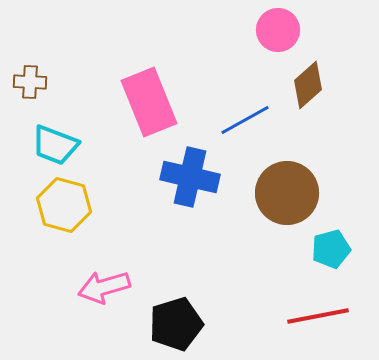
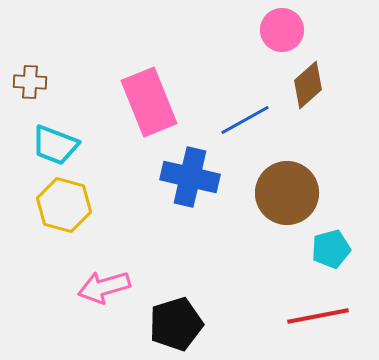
pink circle: moved 4 px right
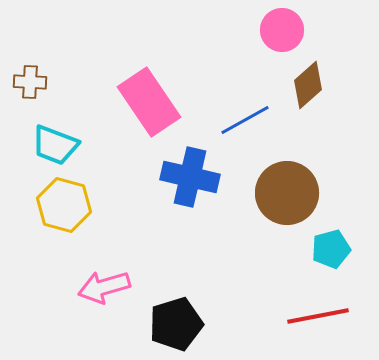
pink rectangle: rotated 12 degrees counterclockwise
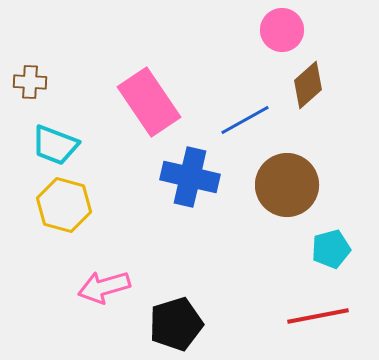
brown circle: moved 8 px up
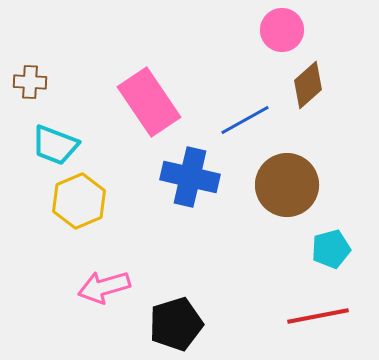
yellow hexagon: moved 15 px right, 4 px up; rotated 22 degrees clockwise
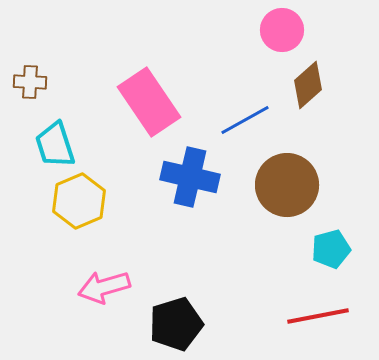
cyan trapezoid: rotated 51 degrees clockwise
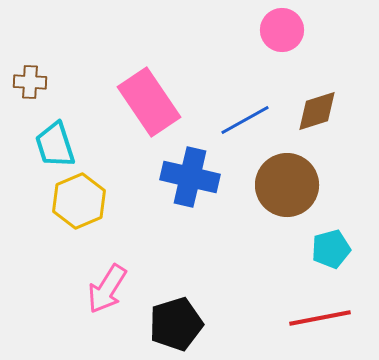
brown diamond: moved 9 px right, 26 px down; rotated 24 degrees clockwise
pink arrow: moved 3 px right, 2 px down; rotated 42 degrees counterclockwise
red line: moved 2 px right, 2 px down
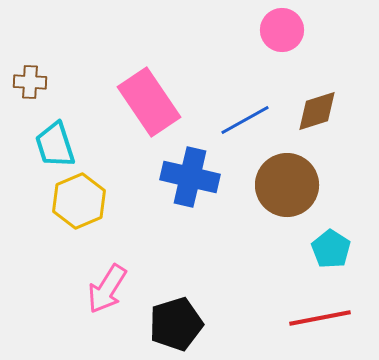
cyan pentagon: rotated 24 degrees counterclockwise
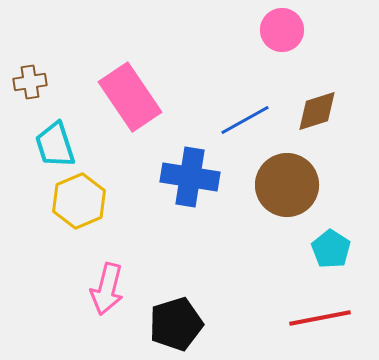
brown cross: rotated 12 degrees counterclockwise
pink rectangle: moved 19 px left, 5 px up
blue cross: rotated 4 degrees counterclockwise
pink arrow: rotated 18 degrees counterclockwise
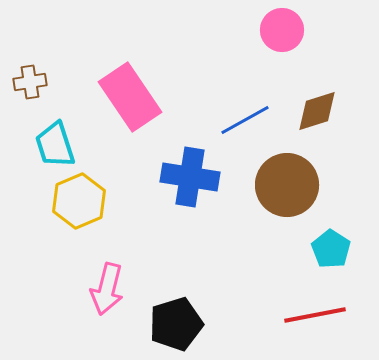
red line: moved 5 px left, 3 px up
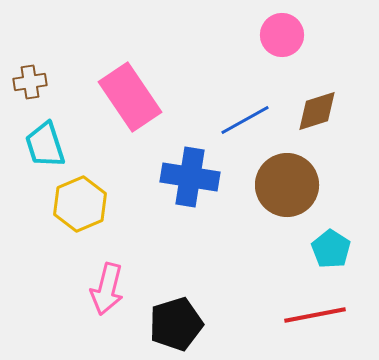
pink circle: moved 5 px down
cyan trapezoid: moved 10 px left
yellow hexagon: moved 1 px right, 3 px down
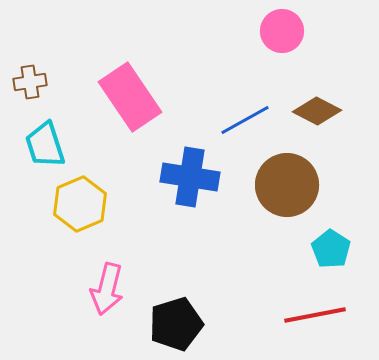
pink circle: moved 4 px up
brown diamond: rotated 45 degrees clockwise
